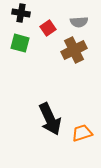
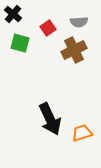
black cross: moved 8 px left, 1 px down; rotated 30 degrees clockwise
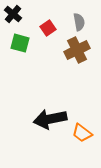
gray semicircle: rotated 96 degrees counterclockwise
brown cross: moved 3 px right
black arrow: rotated 104 degrees clockwise
orange trapezoid: rotated 125 degrees counterclockwise
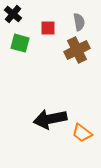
red square: rotated 35 degrees clockwise
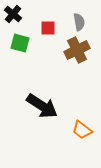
black arrow: moved 8 px left, 13 px up; rotated 136 degrees counterclockwise
orange trapezoid: moved 3 px up
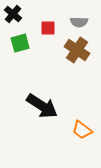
gray semicircle: rotated 102 degrees clockwise
green square: rotated 30 degrees counterclockwise
brown cross: rotated 30 degrees counterclockwise
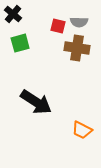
red square: moved 10 px right, 2 px up; rotated 14 degrees clockwise
brown cross: moved 2 px up; rotated 25 degrees counterclockwise
black arrow: moved 6 px left, 4 px up
orange trapezoid: rotated 10 degrees counterclockwise
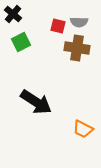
green square: moved 1 px right, 1 px up; rotated 12 degrees counterclockwise
orange trapezoid: moved 1 px right, 1 px up
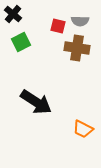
gray semicircle: moved 1 px right, 1 px up
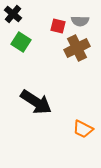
green square: rotated 30 degrees counterclockwise
brown cross: rotated 35 degrees counterclockwise
